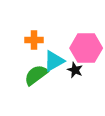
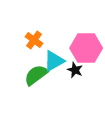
orange cross: rotated 36 degrees clockwise
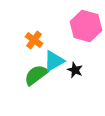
pink hexagon: moved 22 px up; rotated 16 degrees clockwise
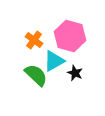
pink hexagon: moved 16 px left, 10 px down
black star: moved 3 px down
green semicircle: rotated 80 degrees clockwise
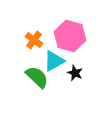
green semicircle: moved 1 px right, 2 px down
